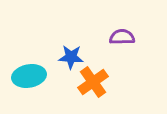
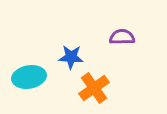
cyan ellipse: moved 1 px down
orange cross: moved 1 px right, 6 px down
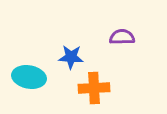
cyan ellipse: rotated 20 degrees clockwise
orange cross: rotated 32 degrees clockwise
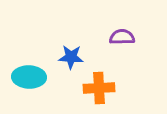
cyan ellipse: rotated 8 degrees counterclockwise
orange cross: moved 5 px right
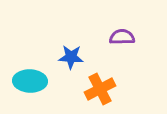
cyan ellipse: moved 1 px right, 4 px down
orange cross: moved 1 px right, 1 px down; rotated 24 degrees counterclockwise
